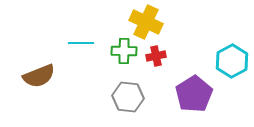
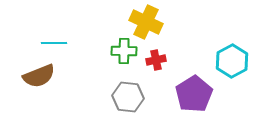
cyan line: moved 27 px left
red cross: moved 4 px down
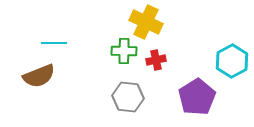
purple pentagon: moved 3 px right, 3 px down
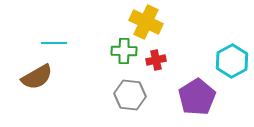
brown semicircle: moved 2 px left, 1 px down; rotated 8 degrees counterclockwise
gray hexagon: moved 2 px right, 2 px up
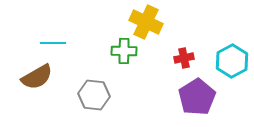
cyan line: moved 1 px left
red cross: moved 28 px right, 2 px up
gray hexagon: moved 36 px left
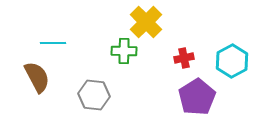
yellow cross: rotated 20 degrees clockwise
brown semicircle: rotated 88 degrees counterclockwise
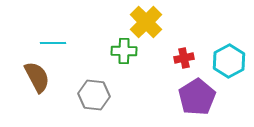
cyan hexagon: moved 3 px left
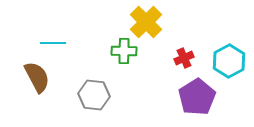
red cross: rotated 12 degrees counterclockwise
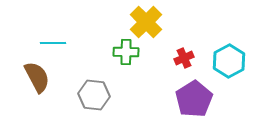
green cross: moved 2 px right, 1 px down
purple pentagon: moved 3 px left, 2 px down
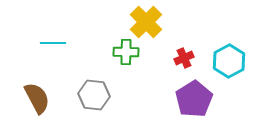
brown semicircle: moved 21 px down
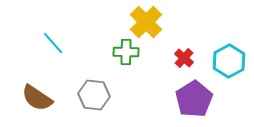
cyan line: rotated 50 degrees clockwise
red cross: rotated 24 degrees counterclockwise
brown semicircle: rotated 152 degrees clockwise
